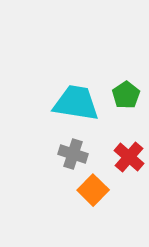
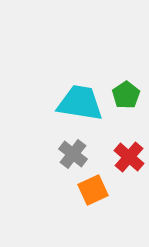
cyan trapezoid: moved 4 px right
gray cross: rotated 20 degrees clockwise
orange square: rotated 20 degrees clockwise
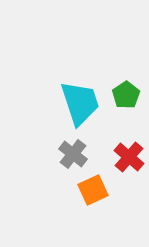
cyan trapezoid: rotated 63 degrees clockwise
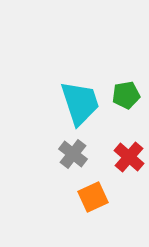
green pentagon: rotated 24 degrees clockwise
orange square: moved 7 px down
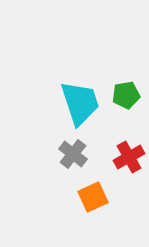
red cross: rotated 20 degrees clockwise
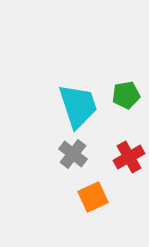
cyan trapezoid: moved 2 px left, 3 px down
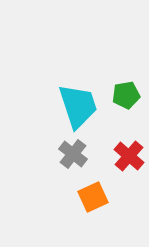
red cross: moved 1 px up; rotated 20 degrees counterclockwise
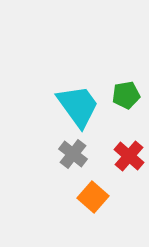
cyan trapezoid: rotated 18 degrees counterclockwise
orange square: rotated 24 degrees counterclockwise
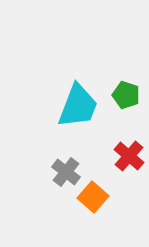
green pentagon: rotated 28 degrees clockwise
cyan trapezoid: rotated 57 degrees clockwise
gray cross: moved 7 px left, 18 px down
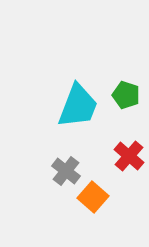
gray cross: moved 1 px up
